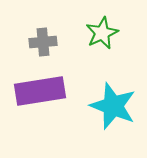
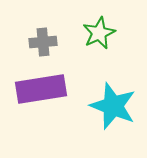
green star: moved 3 px left
purple rectangle: moved 1 px right, 2 px up
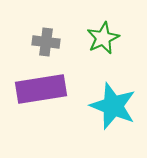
green star: moved 4 px right, 5 px down
gray cross: moved 3 px right; rotated 12 degrees clockwise
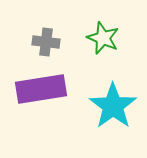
green star: rotated 24 degrees counterclockwise
cyan star: rotated 15 degrees clockwise
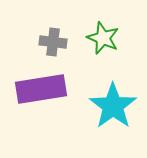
gray cross: moved 7 px right
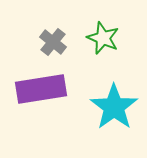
gray cross: rotated 32 degrees clockwise
cyan star: moved 1 px right, 1 px down
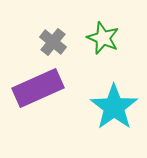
purple rectangle: moved 3 px left, 1 px up; rotated 15 degrees counterclockwise
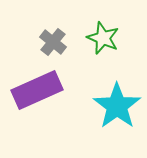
purple rectangle: moved 1 px left, 2 px down
cyan star: moved 3 px right, 1 px up
